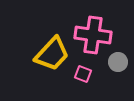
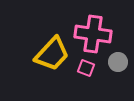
pink cross: moved 1 px up
pink square: moved 3 px right, 6 px up
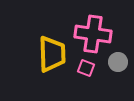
yellow trapezoid: rotated 45 degrees counterclockwise
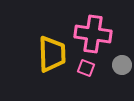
gray circle: moved 4 px right, 3 px down
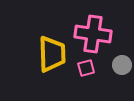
pink square: rotated 36 degrees counterclockwise
